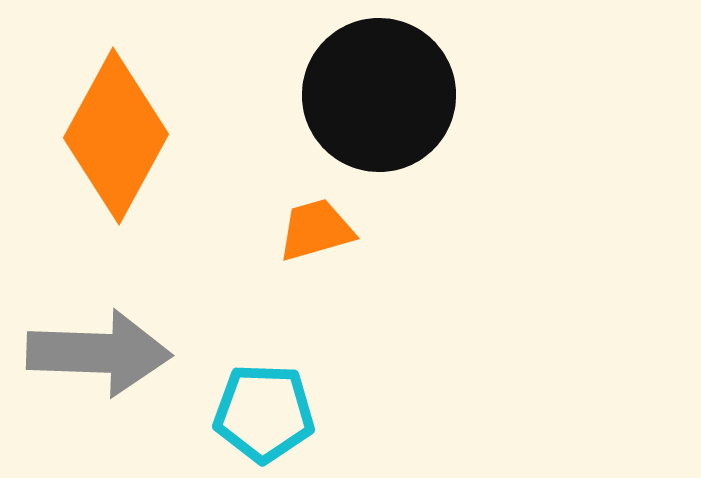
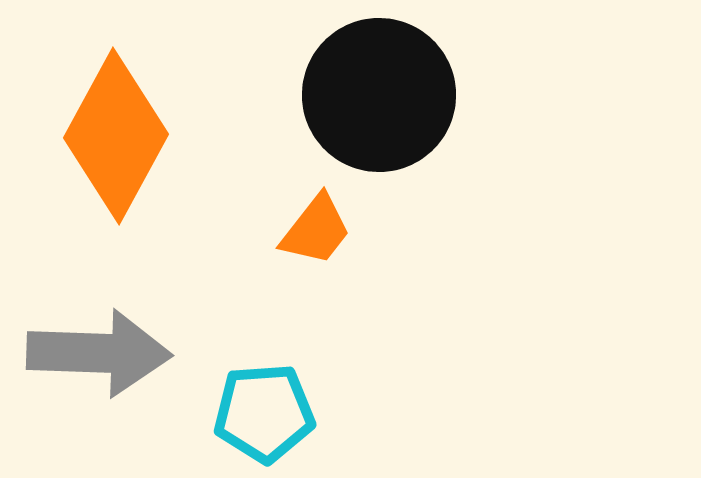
orange trapezoid: rotated 144 degrees clockwise
cyan pentagon: rotated 6 degrees counterclockwise
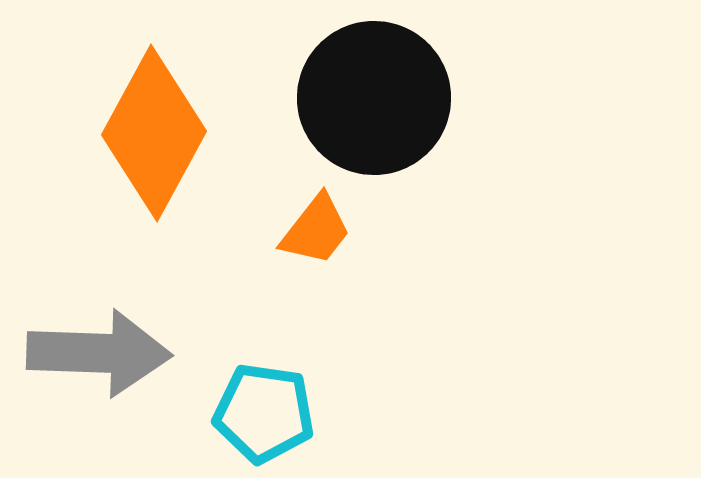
black circle: moved 5 px left, 3 px down
orange diamond: moved 38 px right, 3 px up
cyan pentagon: rotated 12 degrees clockwise
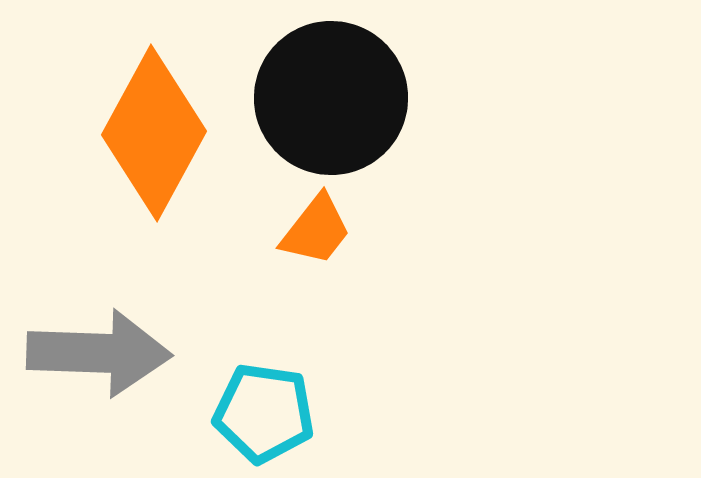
black circle: moved 43 px left
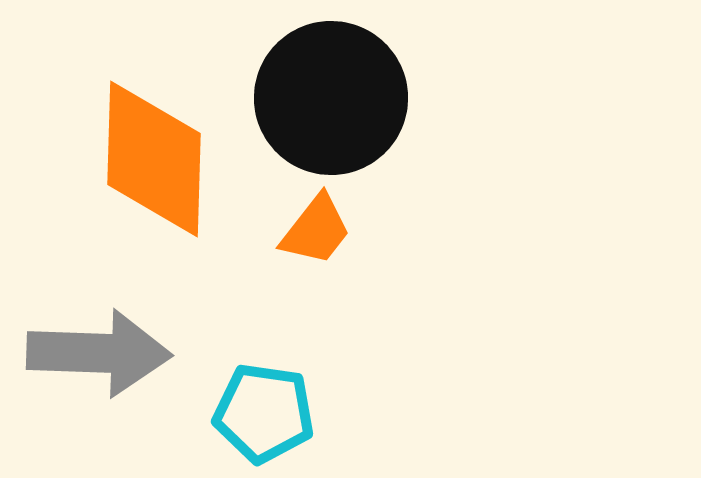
orange diamond: moved 26 px down; rotated 27 degrees counterclockwise
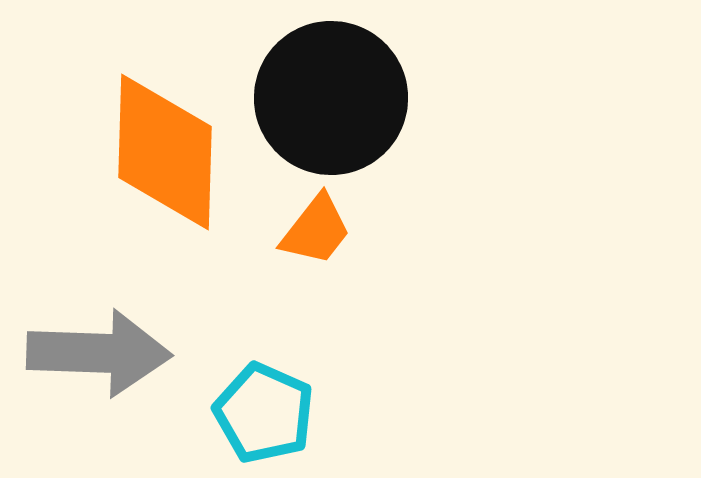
orange diamond: moved 11 px right, 7 px up
cyan pentagon: rotated 16 degrees clockwise
